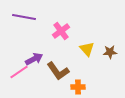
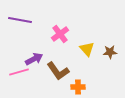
purple line: moved 4 px left, 3 px down
pink cross: moved 1 px left, 3 px down
pink line: rotated 18 degrees clockwise
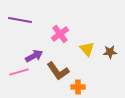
purple arrow: moved 3 px up
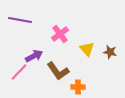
brown star: rotated 16 degrees clockwise
pink line: rotated 30 degrees counterclockwise
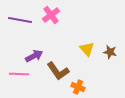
pink cross: moved 9 px left, 19 px up
pink line: moved 2 px down; rotated 48 degrees clockwise
orange cross: rotated 24 degrees clockwise
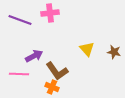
pink cross: moved 1 px left, 2 px up; rotated 30 degrees clockwise
purple line: rotated 10 degrees clockwise
brown star: moved 4 px right
brown L-shape: moved 1 px left
orange cross: moved 26 px left
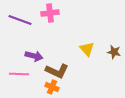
purple arrow: rotated 42 degrees clockwise
brown L-shape: rotated 30 degrees counterclockwise
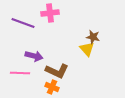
purple line: moved 3 px right, 3 px down
brown star: moved 21 px left, 15 px up
pink line: moved 1 px right, 1 px up
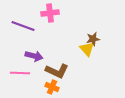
purple line: moved 3 px down
brown star: moved 2 px down; rotated 24 degrees counterclockwise
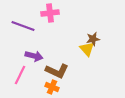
pink line: moved 2 px down; rotated 66 degrees counterclockwise
